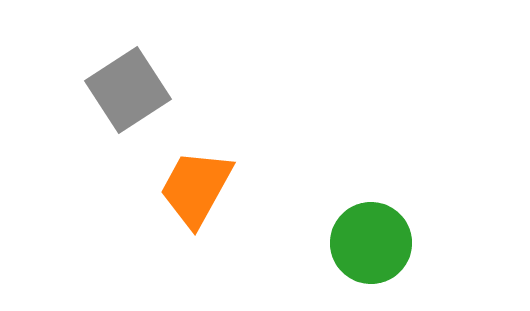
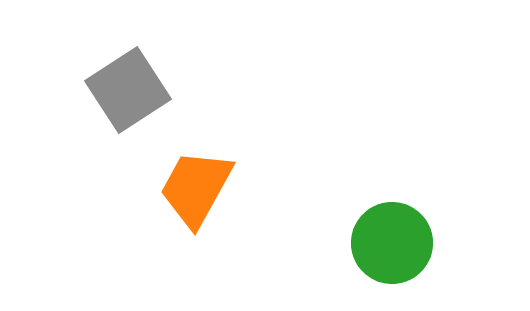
green circle: moved 21 px right
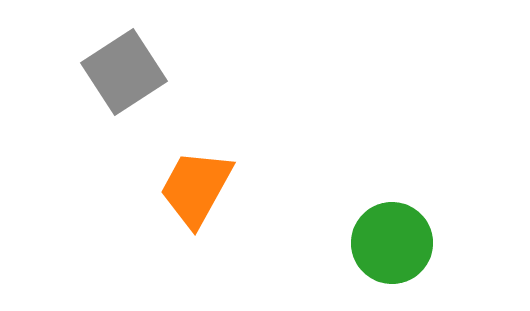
gray square: moved 4 px left, 18 px up
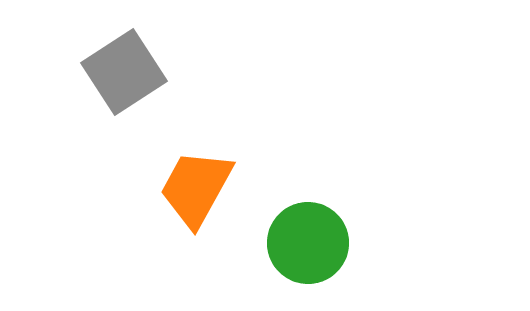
green circle: moved 84 px left
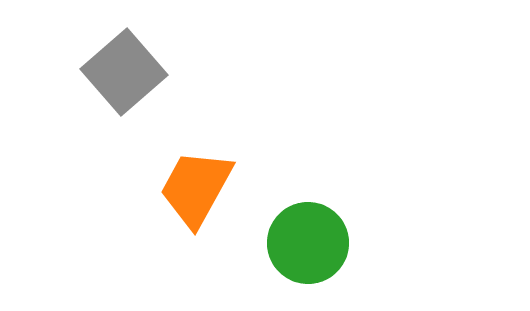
gray square: rotated 8 degrees counterclockwise
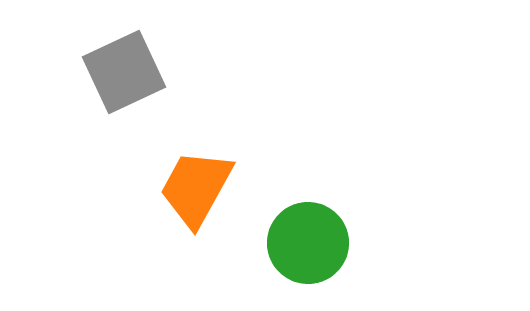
gray square: rotated 16 degrees clockwise
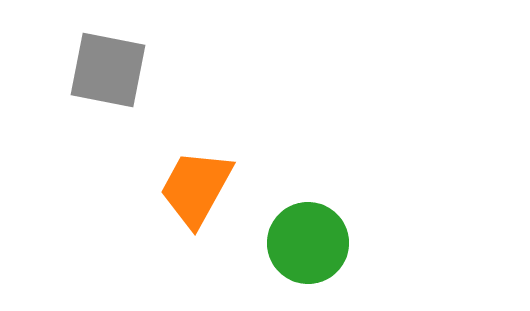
gray square: moved 16 px left, 2 px up; rotated 36 degrees clockwise
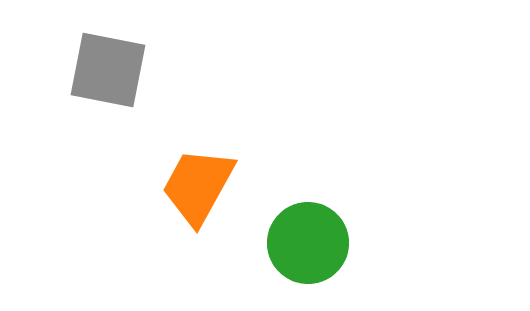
orange trapezoid: moved 2 px right, 2 px up
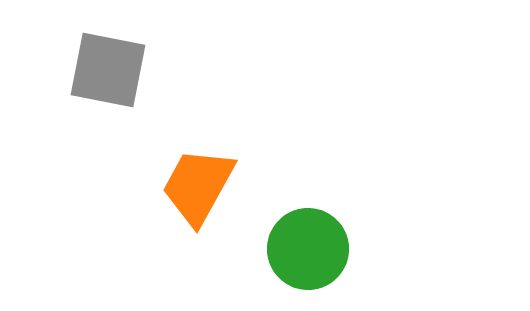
green circle: moved 6 px down
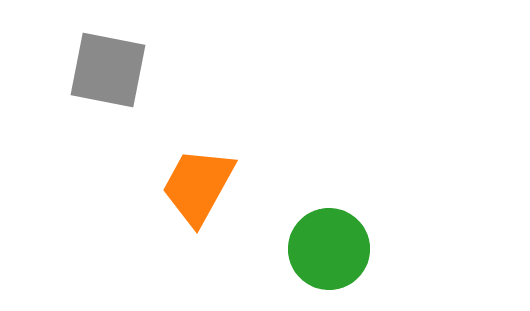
green circle: moved 21 px right
